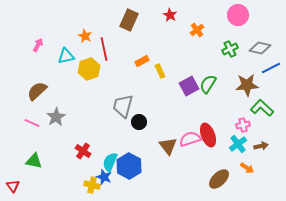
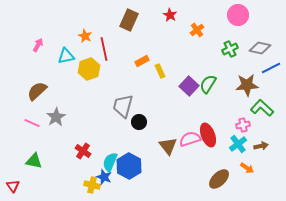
purple square: rotated 18 degrees counterclockwise
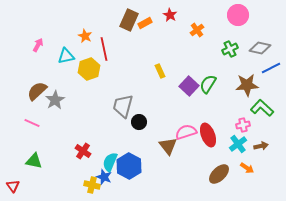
orange rectangle: moved 3 px right, 38 px up
gray star: moved 1 px left, 17 px up
pink semicircle: moved 4 px left, 7 px up
brown ellipse: moved 5 px up
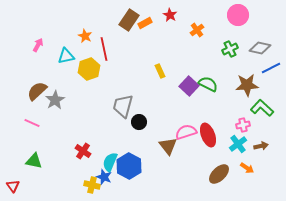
brown rectangle: rotated 10 degrees clockwise
green semicircle: rotated 84 degrees clockwise
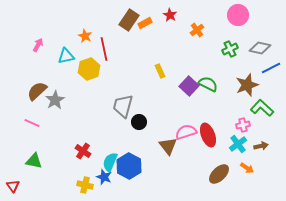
brown star: rotated 15 degrees counterclockwise
yellow cross: moved 7 px left
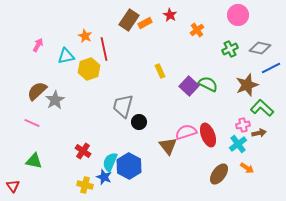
brown arrow: moved 2 px left, 13 px up
brown ellipse: rotated 10 degrees counterclockwise
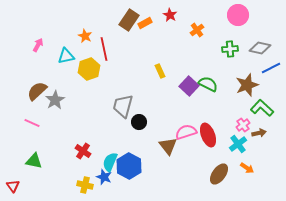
green cross: rotated 21 degrees clockwise
pink cross: rotated 24 degrees counterclockwise
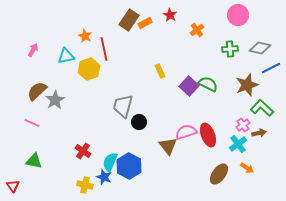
pink arrow: moved 5 px left, 5 px down
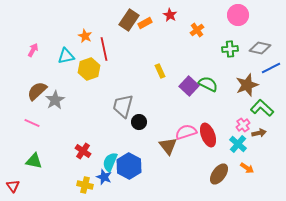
cyan cross: rotated 12 degrees counterclockwise
